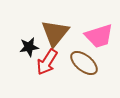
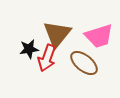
brown triangle: moved 2 px right, 1 px down
black star: moved 2 px down
red arrow: moved 4 px up; rotated 12 degrees counterclockwise
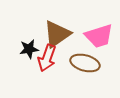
brown triangle: rotated 16 degrees clockwise
brown ellipse: moved 1 px right; rotated 24 degrees counterclockwise
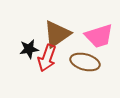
brown ellipse: moved 1 px up
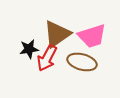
pink trapezoid: moved 7 px left
red arrow: rotated 8 degrees clockwise
brown ellipse: moved 3 px left
